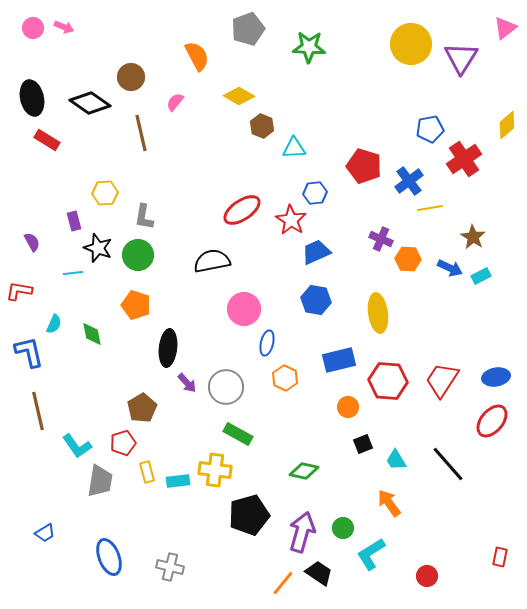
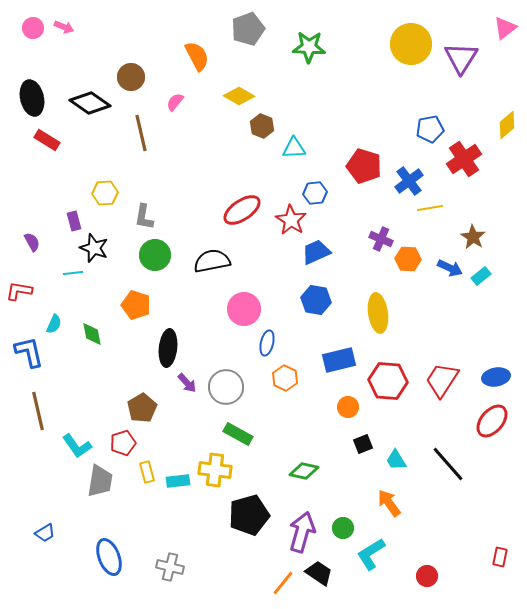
black star at (98, 248): moved 4 px left
green circle at (138, 255): moved 17 px right
cyan rectangle at (481, 276): rotated 12 degrees counterclockwise
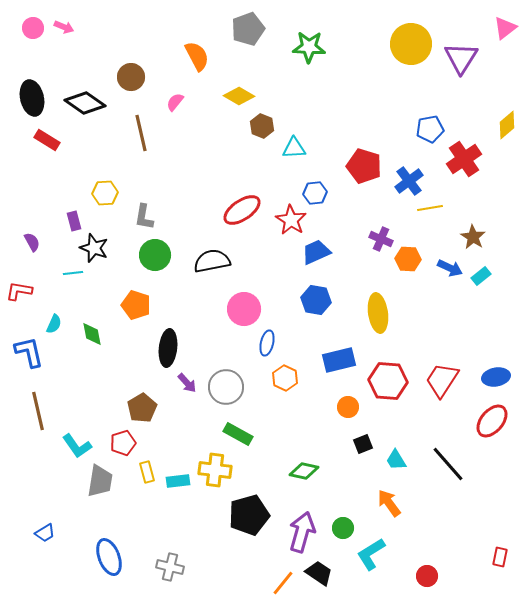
black diamond at (90, 103): moved 5 px left
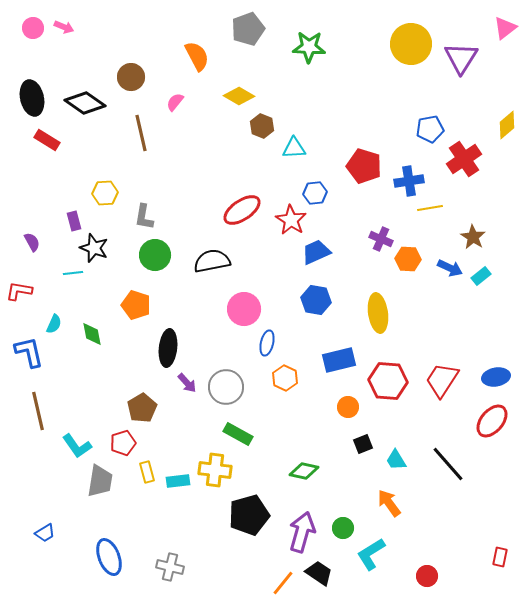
blue cross at (409, 181): rotated 28 degrees clockwise
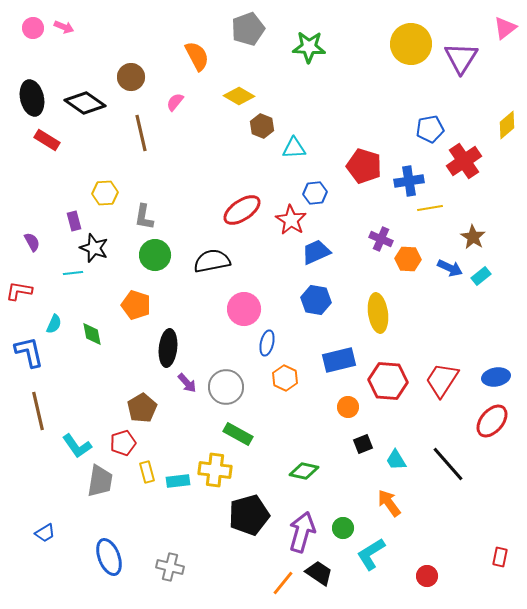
red cross at (464, 159): moved 2 px down
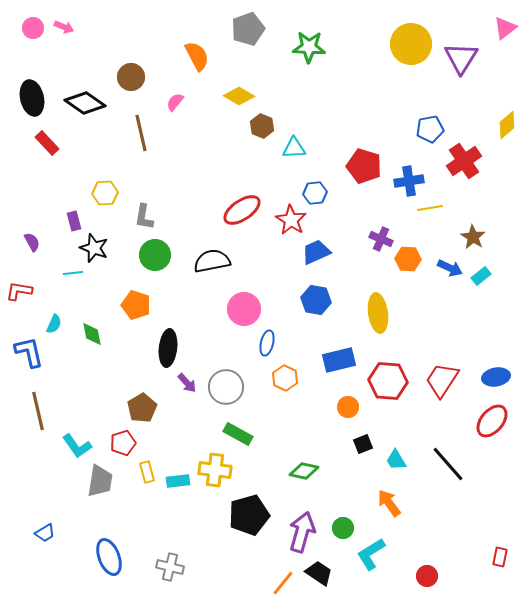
red rectangle at (47, 140): moved 3 px down; rotated 15 degrees clockwise
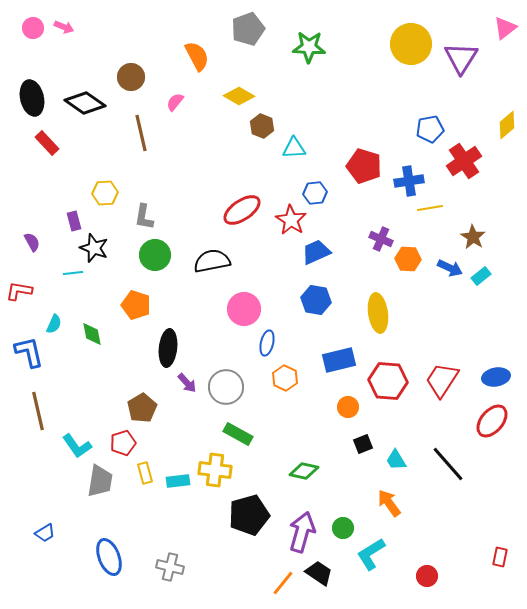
yellow rectangle at (147, 472): moved 2 px left, 1 px down
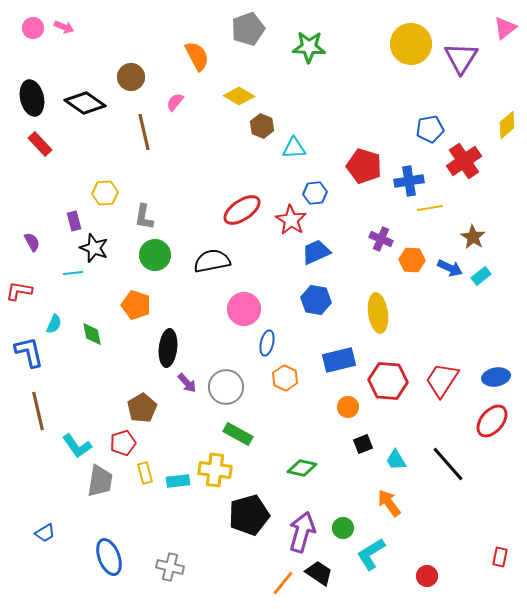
brown line at (141, 133): moved 3 px right, 1 px up
red rectangle at (47, 143): moved 7 px left, 1 px down
orange hexagon at (408, 259): moved 4 px right, 1 px down
green diamond at (304, 471): moved 2 px left, 3 px up
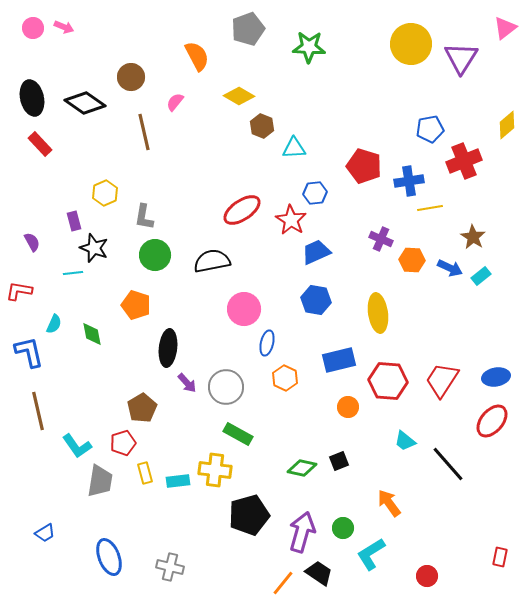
red cross at (464, 161): rotated 12 degrees clockwise
yellow hexagon at (105, 193): rotated 20 degrees counterclockwise
black square at (363, 444): moved 24 px left, 17 px down
cyan trapezoid at (396, 460): moved 9 px right, 19 px up; rotated 20 degrees counterclockwise
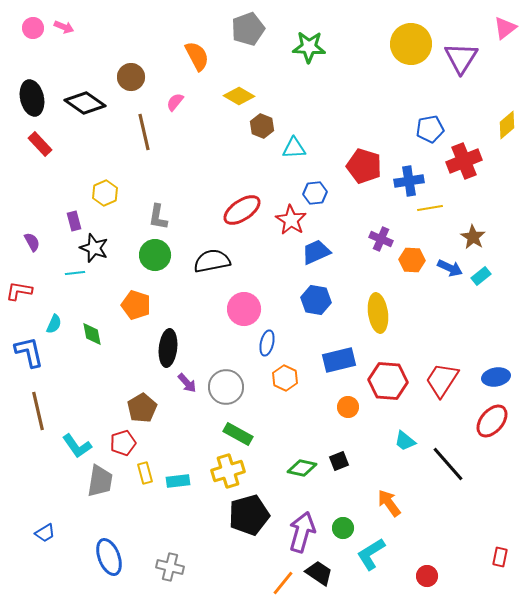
gray L-shape at (144, 217): moved 14 px right
cyan line at (73, 273): moved 2 px right
yellow cross at (215, 470): moved 13 px right, 1 px down; rotated 24 degrees counterclockwise
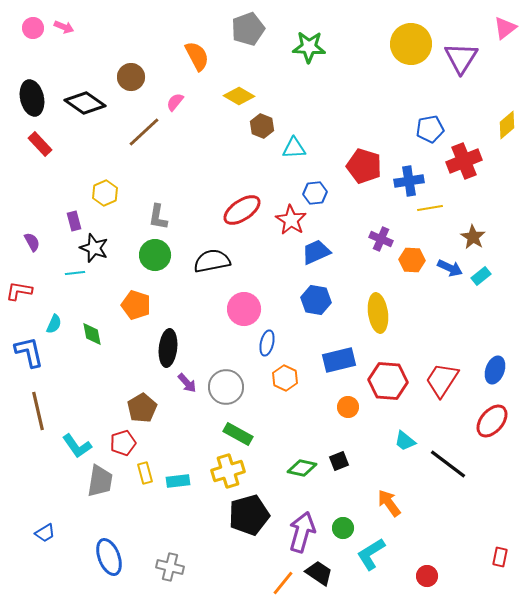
brown line at (144, 132): rotated 60 degrees clockwise
blue ellipse at (496, 377): moved 1 px left, 7 px up; rotated 60 degrees counterclockwise
black line at (448, 464): rotated 12 degrees counterclockwise
